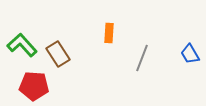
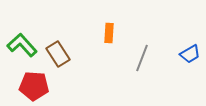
blue trapezoid: rotated 90 degrees counterclockwise
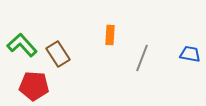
orange rectangle: moved 1 px right, 2 px down
blue trapezoid: rotated 140 degrees counterclockwise
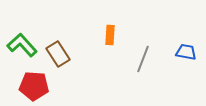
blue trapezoid: moved 4 px left, 2 px up
gray line: moved 1 px right, 1 px down
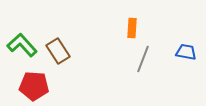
orange rectangle: moved 22 px right, 7 px up
brown rectangle: moved 3 px up
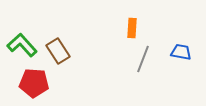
blue trapezoid: moved 5 px left
red pentagon: moved 3 px up
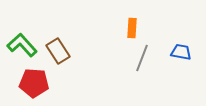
gray line: moved 1 px left, 1 px up
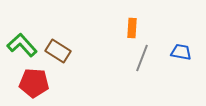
brown rectangle: rotated 25 degrees counterclockwise
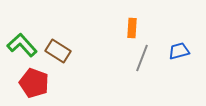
blue trapezoid: moved 2 px left, 1 px up; rotated 25 degrees counterclockwise
red pentagon: rotated 16 degrees clockwise
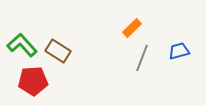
orange rectangle: rotated 42 degrees clockwise
red pentagon: moved 1 px left, 2 px up; rotated 24 degrees counterclockwise
